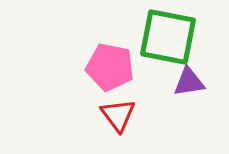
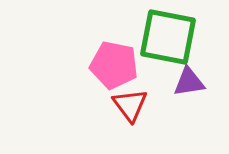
pink pentagon: moved 4 px right, 2 px up
red triangle: moved 12 px right, 10 px up
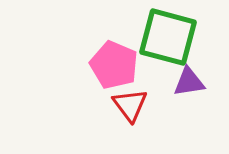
green square: rotated 4 degrees clockwise
pink pentagon: rotated 12 degrees clockwise
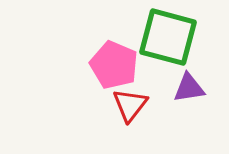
purple triangle: moved 6 px down
red triangle: rotated 15 degrees clockwise
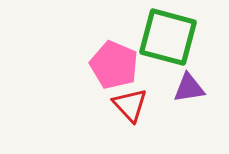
red triangle: rotated 21 degrees counterclockwise
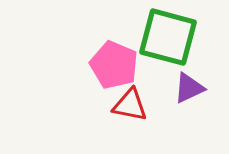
purple triangle: rotated 16 degrees counterclockwise
red triangle: rotated 36 degrees counterclockwise
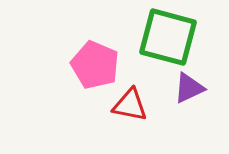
pink pentagon: moved 19 px left
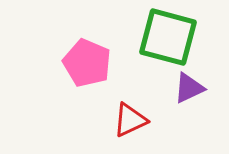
pink pentagon: moved 8 px left, 2 px up
red triangle: moved 15 px down; rotated 36 degrees counterclockwise
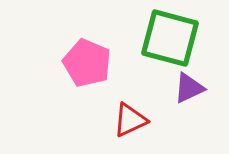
green square: moved 2 px right, 1 px down
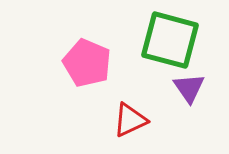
green square: moved 2 px down
purple triangle: rotated 40 degrees counterclockwise
